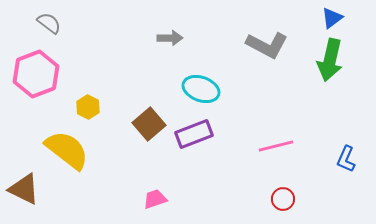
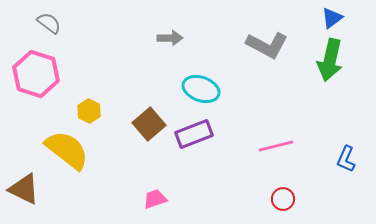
pink hexagon: rotated 21 degrees counterclockwise
yellow hexagon: moved 1 px right, 4 px down
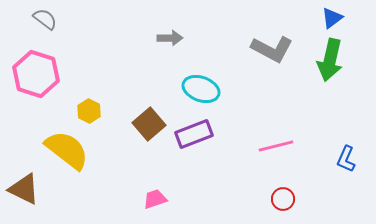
gray semicircle: moved 4 px left, 4 px up
gray L-shape: moved 5 px right, 4 px down
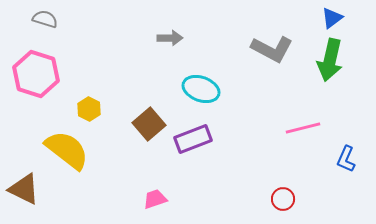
gray semicircle: rotated 20 degrees counterclockwise
yellow hexagon: moved 2 px up
purple rectangle: moved 1 px left, 5 px down
pink line: moved 27 px right, 18 px up
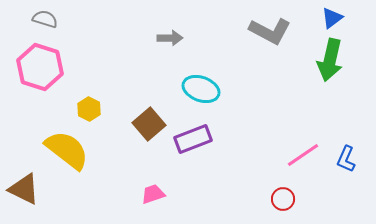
gray L-shape: moved 2 px left, 18 px up
pink hexagon: moved 4 px right, 7 px up
pink line: moved 27 px down; rotated 20 degrees counterclockwise
pink trapezoid: moved 2 px left, 5 px up
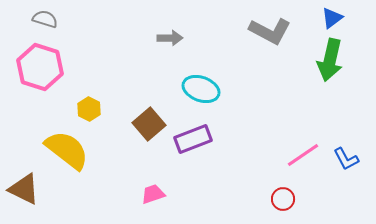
blue L-shape: rotated 52 degrees counterclockwise
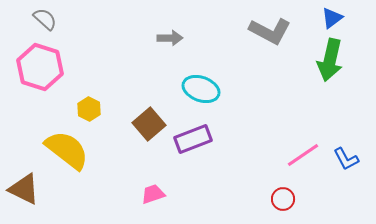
gray semicircle: rotated 25 degrees clockwise
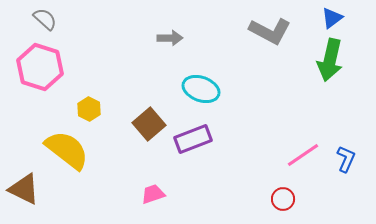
blue L-shape: rotated 128 degrees counterclockwise
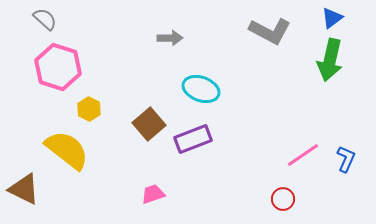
pink hexagon: moved 18 px right
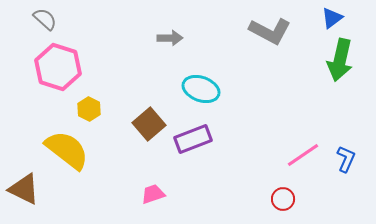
green arrow: moved 10 px right
